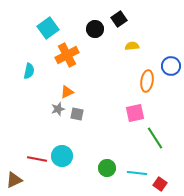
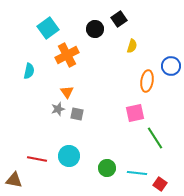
yellow semicircle: rotated 112 degrees clockwise
orange triangle: rotated 40 degrees counterclockwise
cyan circle: moved 7 px right
brown triangle: rotated 36 degrees clockwise
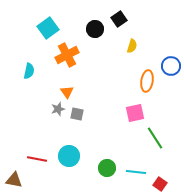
cyan line: moved 1 px left, 1 px up
